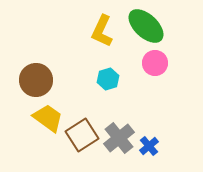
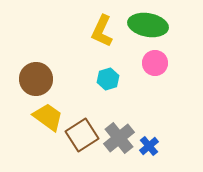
green ellipse: moved 2 px right, 1 px up; rotated 33 degrees counterclockwise
brown circle: moved 1 px up
yellow trapezoid: moved 1 px up
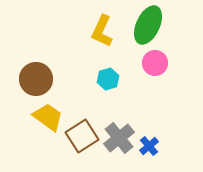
green ellipse: rotated 75 degrees counterclockwise
brown square: moved 1 px down
